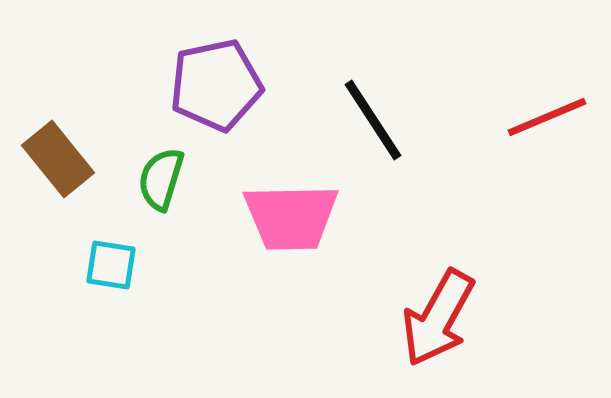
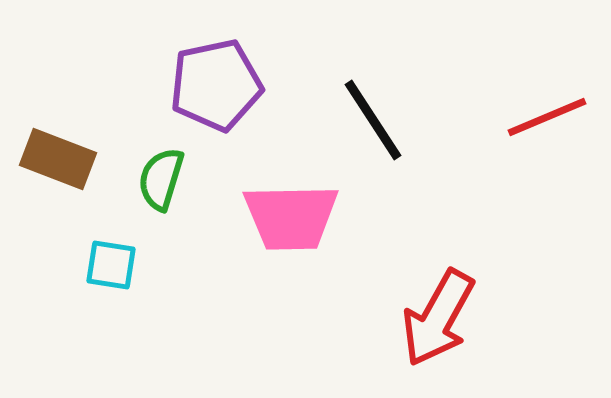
brown rectangle: rotated 30 degrees counterclockwise
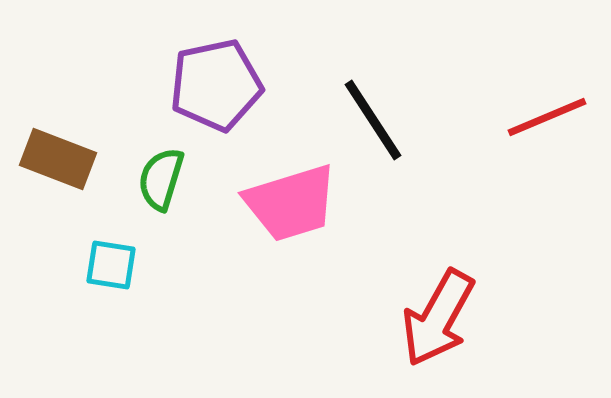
pink trapezoid: moved 14 px up; rotated 16 degrees counterclockwise
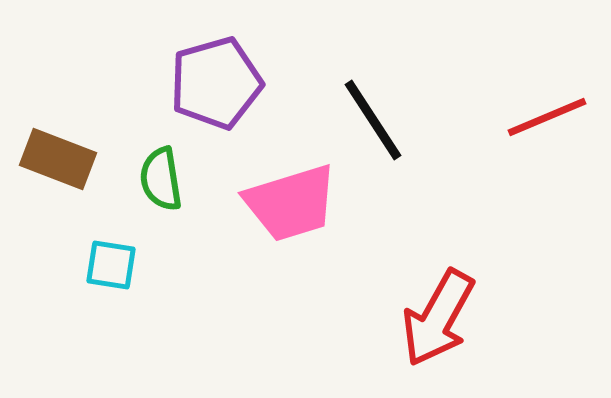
purple pentagon: moved 2 px up; rotated 4 degrees counterclockwise
green semicircle: rotated 26 degrees counterclockwise
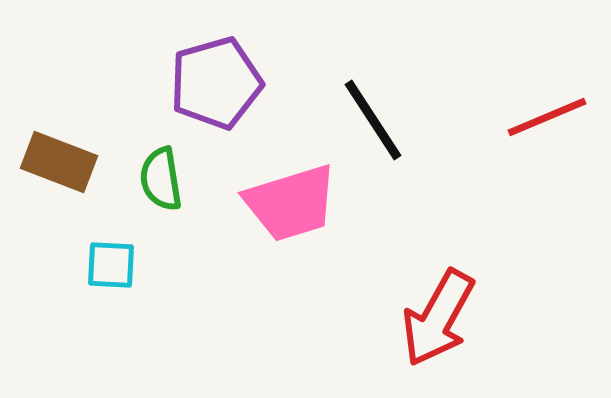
brown rectangle: moved 1 px right, 3 px down
cyan square: rotated 6 degrees counterclockwise
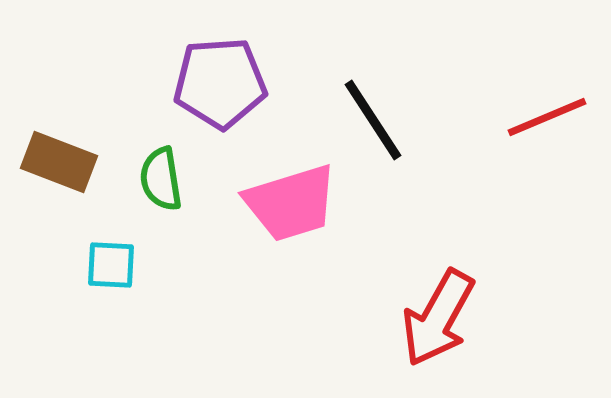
purple pentagon: moved 4 px right; rotated 12 degrees clockwise
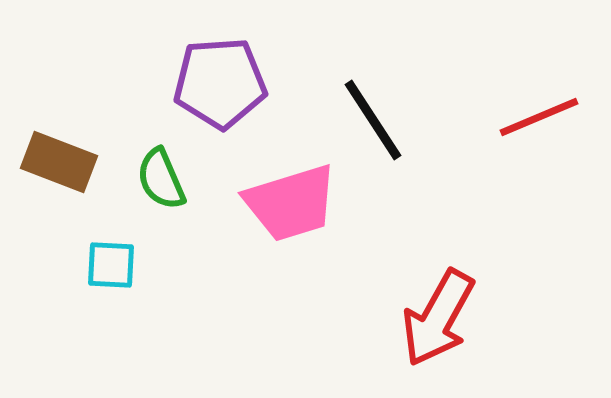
red line: moved 8 px left
green semicircle: rotated 14 degrees counterclockwise
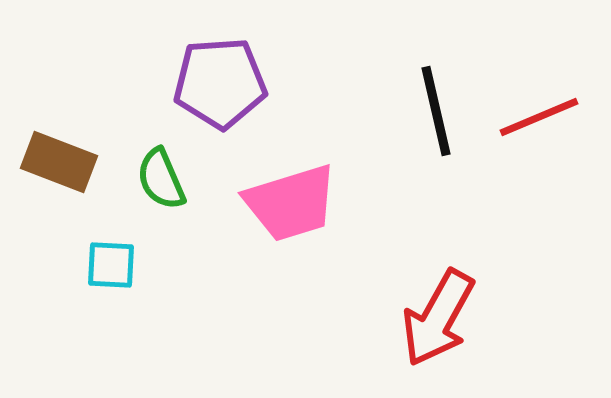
black line: moved 63 px right, 9 px up; rotated 20 degrees clockwise
